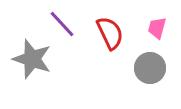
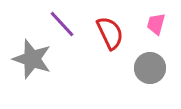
pink trapezoid: moved 1 px left, 4 px up
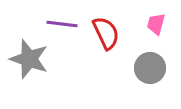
purple line: rotated 40 degrees counterclockwise
red semicircle: moved 4 px left
gray star: moved 3 px left
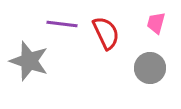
pink trapezoid: moved 1 px up
gray star: moved 2 px down
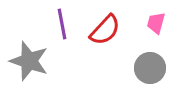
purple line: rotated 72 degrees clockwise
red semicircle: moved 1 px left, 3 px up; rotated 68 degrees clockwise
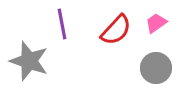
pink trapezoid: rotated 40 degrees clockwise
red semicircle: moved 11 px right
gray circle: moved 6 px right
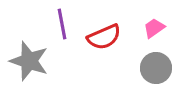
pink trapezoid: moved 2 px left, 5 px down
red semicircle: moved 12 px left, 7 px down; rotated 24 degrees clockwise
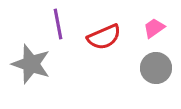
purple line: moved 4 px left
gray star: moved 2 px right, 3 px down
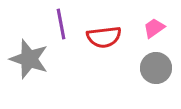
purple line: moved 3 px right
red semicircle: rotated 16 degrees clockwise
gray star: moved 2 px left, 5 px up
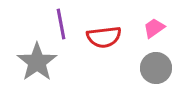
gray star: moved 8 px right, 3 px down; rotated 18 degrees clockwise
